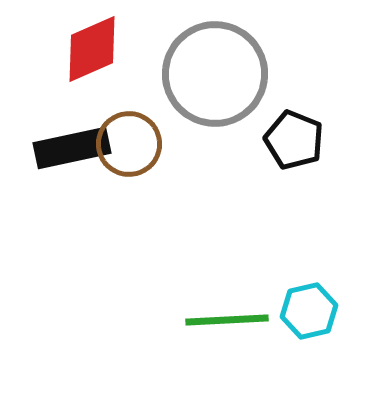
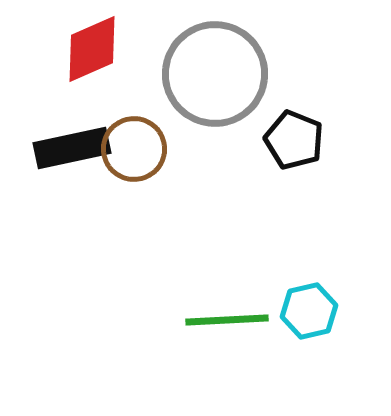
brown circle: moved 5 px right, 5 px down
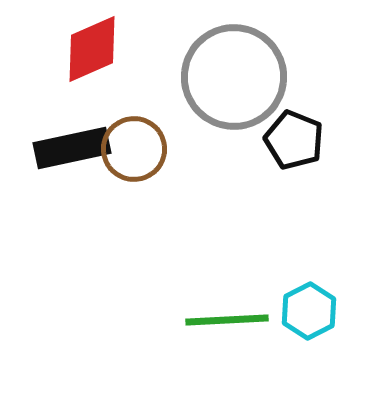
gray circle: moved 19 px right, 3 px down
cyan hexagon: rotated 14 degrees counterclockwise
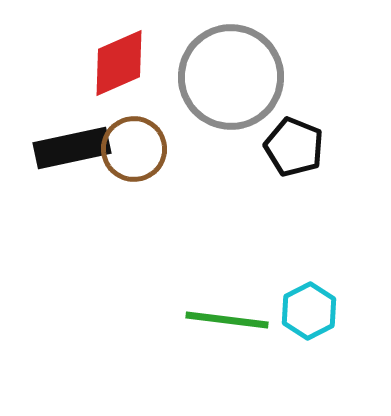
red diamond: moved 27 px right, 14 px down
gray circle: moved 3 px left
black pentagon: moved 7 px down
green line: rotated 10 degrees clockwise
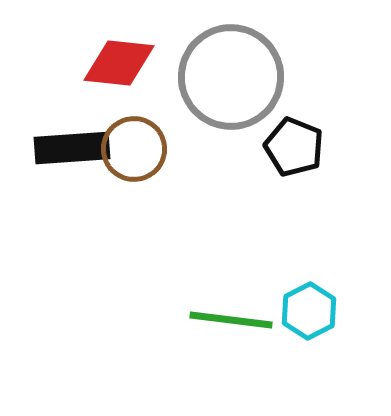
red diamond: rotated 30 degrees clockwise
black rectangle: rotated 8 degrees clockwise
green line: moved 4 px right
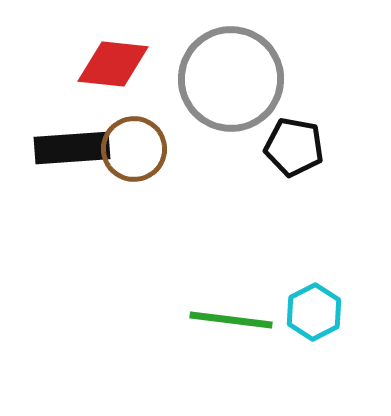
red diamond: moved 6 px left, 1 px down
gray circle: moved 2 px down
black pentagon: rotated 12 degrees counterclockwise
cyan hexagon: moved 5 px right, 1 px down
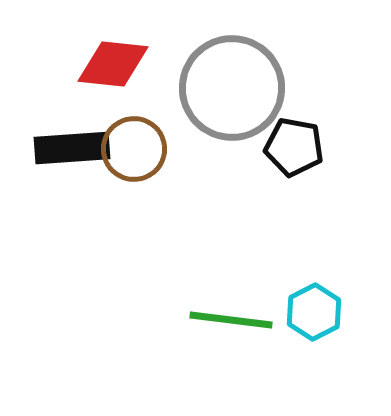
gray circle: moved 1 px right, 9 px down
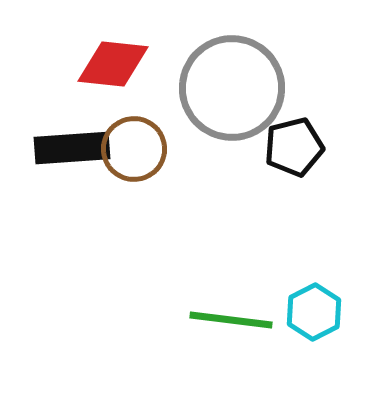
black pentagon: rotated 24 degrees counterclockwise
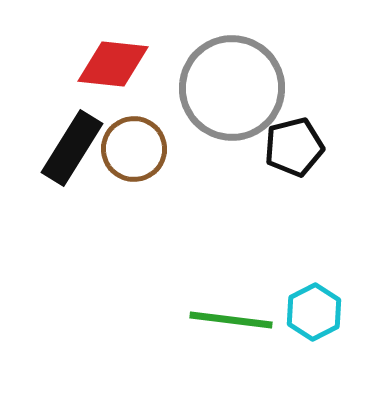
black rectangle: rotated 54 degrees counterclockwise
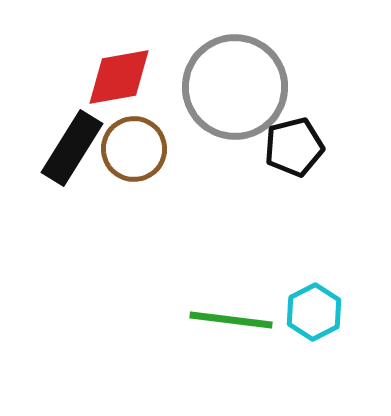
red diamond: moved 6 px right, 13 px down; rotated 16 degrees counterclockwise
gray circle: moved 3 px right, 1 px up
